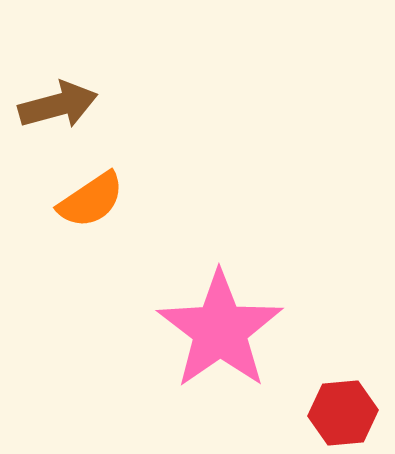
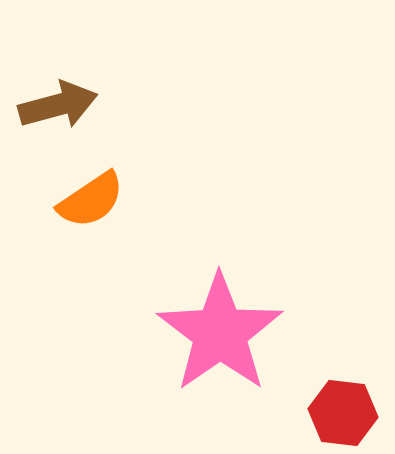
pink star: moved 3 px down
red hexagon: rotated 12 degrees clockwise
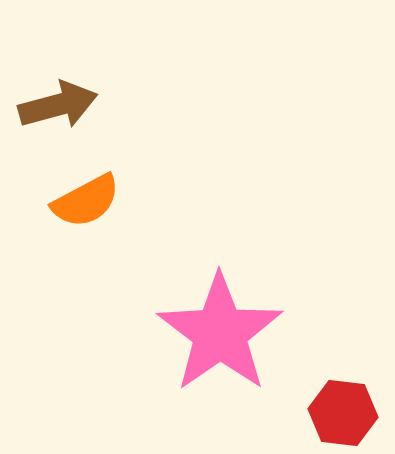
orange semicircle: moved 5 px left, 1 px down; rotated 6 degrees clockwise
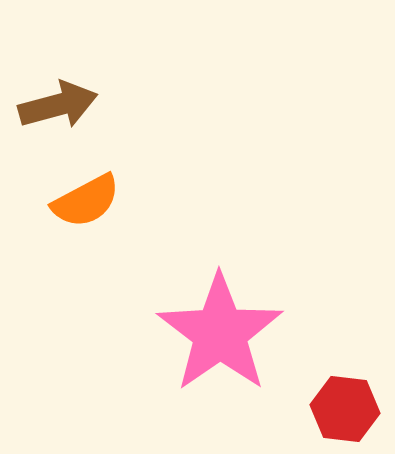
red hexagon: moved 2 px right, 4 px up
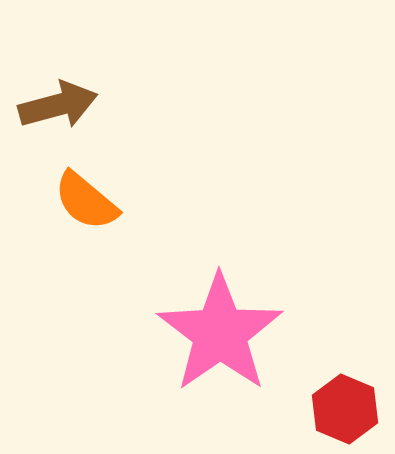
orange semicircle: rotated 68 degrees clockwise
red hexagon: rotated 16 degrees clockwise
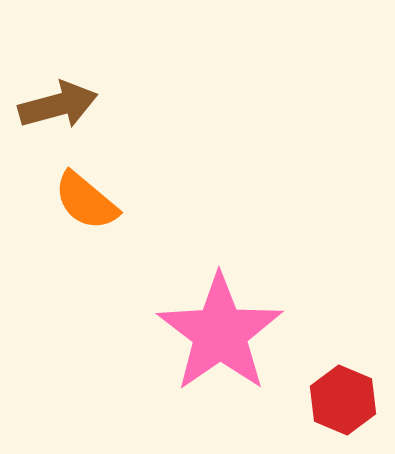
red hexagon: moved 2 px left, 9 px up
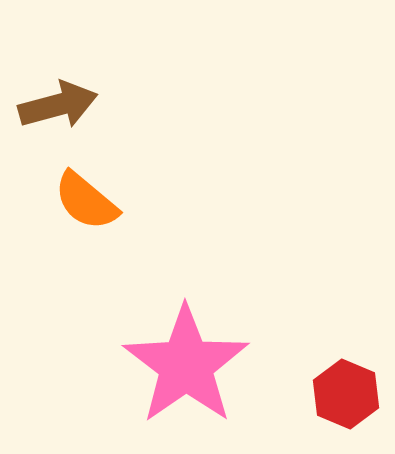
pink star: moved 34 px left, 32 px down
red hexagon: moved 3 px right, 6 px up
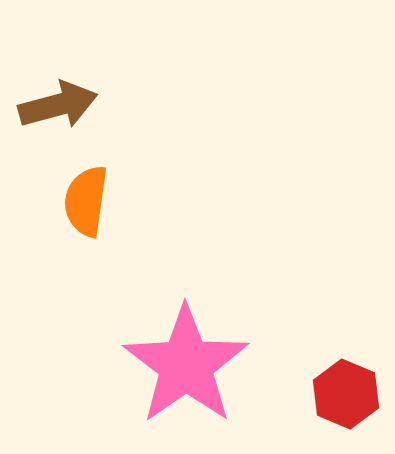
orange semicircle: rotated 58 degrees clockwise
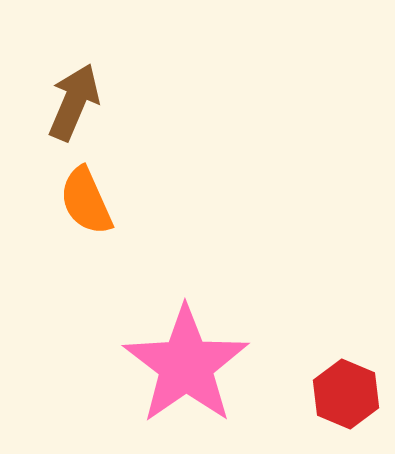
brown arrow: moved 16 px right, 3 px up; rotated 52 degrees counterclockwise
orange semicircle: rotated 32 degrees counterclockwise
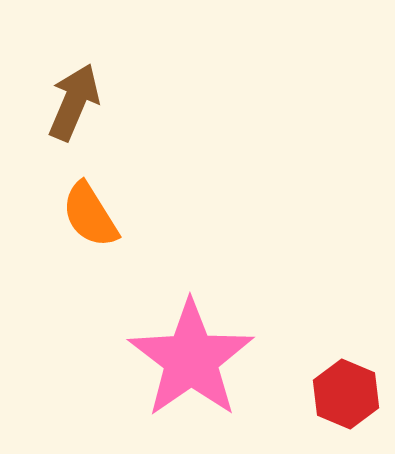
orange semicircle: moved 4 px right, 14 px down; rotated 8 degrees counterclockwise
pink star: moved 5 px right, 6 px up
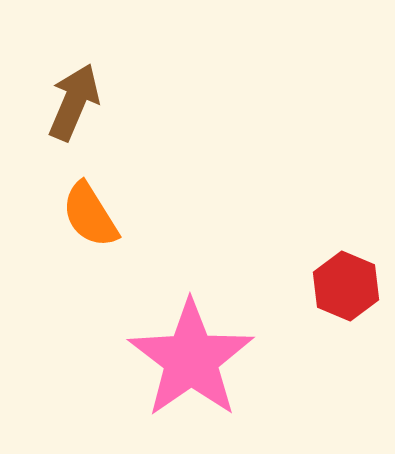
red hexagon: moved 108 px up
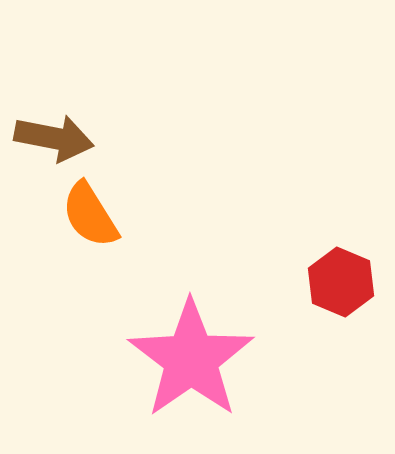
brown arrow: moved 20 px left, 36 px down; rotated 78 degrees clockwise
red hexagon: moved 5 px left, 4 px up
